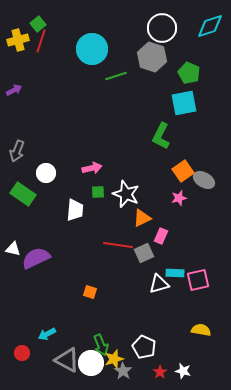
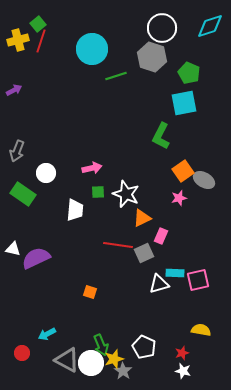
red star at (160, 372): moved 22 px right, 19 px up; rotated 16 degrees clockwise
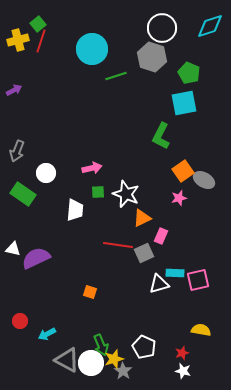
red circle at (22, 353): moved 2 px left, 32 px up
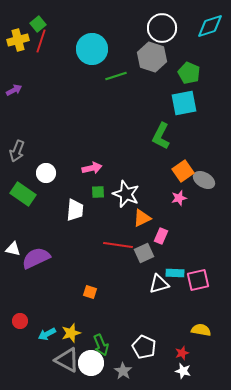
yellow star at (114, 359): moved 43 px left, 26 px up
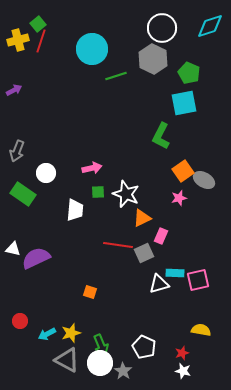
gray hexagon at (152, 57): moved 1 px right, 2 px down; rotated 8 degrees clockwise
white circle at (91, 363): moved 9 px right
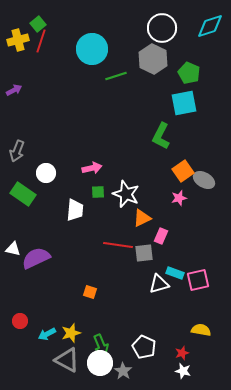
gray square at (144, 253): rotated 18 degrees clockwise
cyan rectangle at (175, 273): rotated 18 degrees clockwise
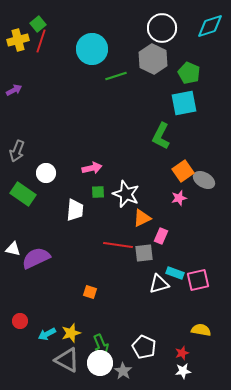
white star at (183, 371): rotated 21 degrees counterclockwise
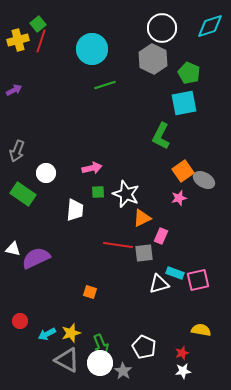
green line at (116, 76): moved 11 px left, 9 px down
